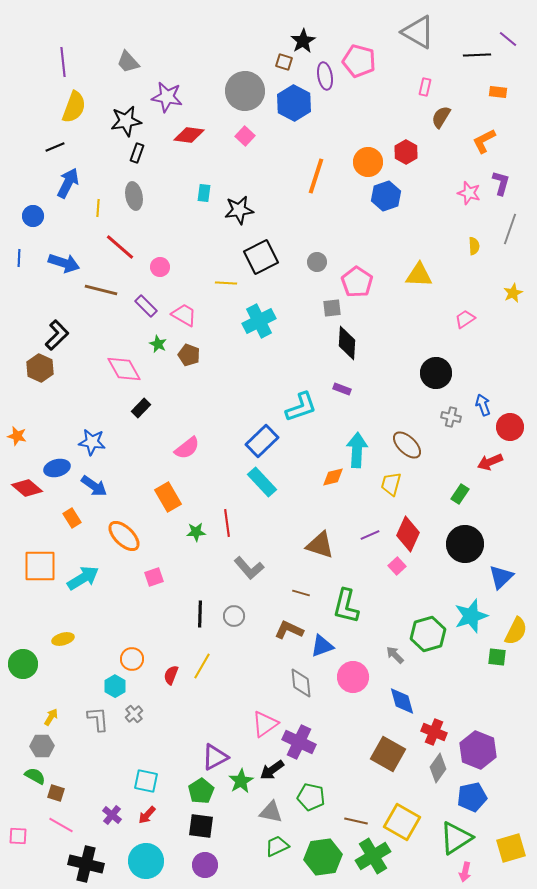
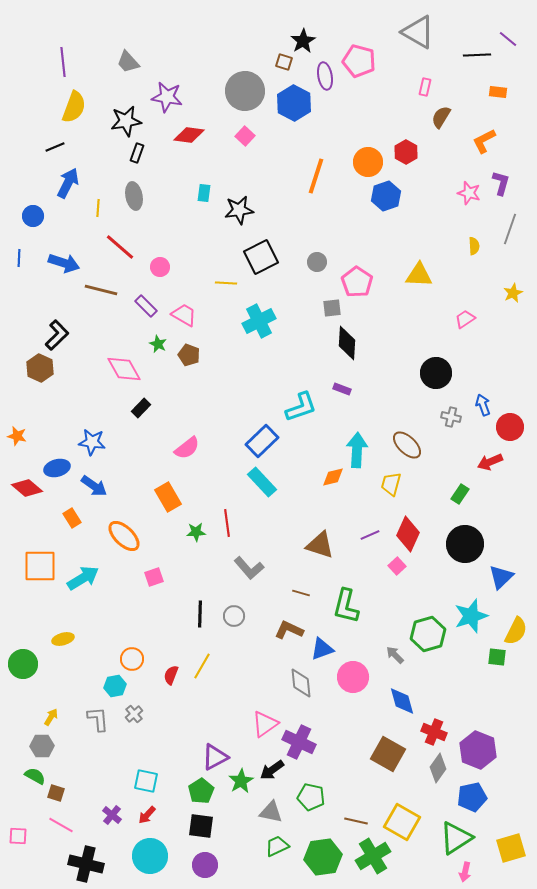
blue triangle at (322, 646): moved 3 px down
cyan hexagon at (115, 686): rotated 20 degrees clockwise
cyan circle at (146, 861): moved 4 px right, 5 px up
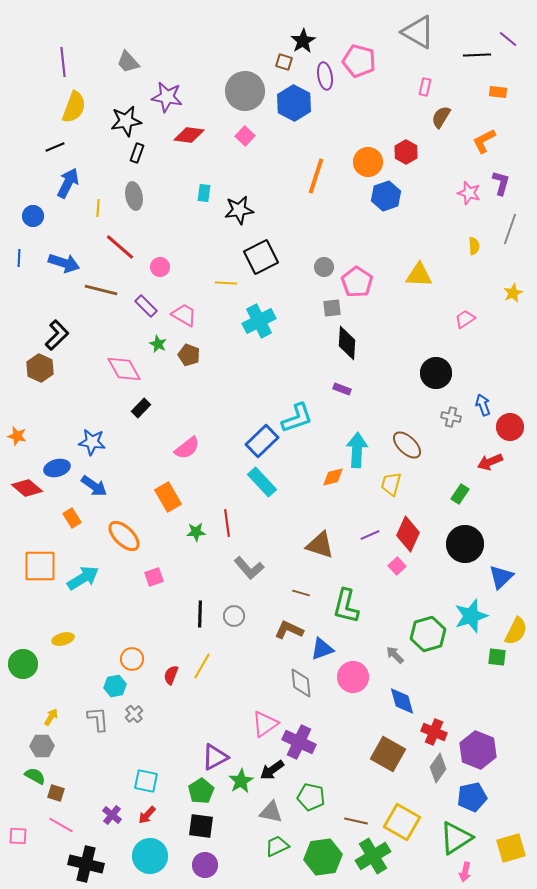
gray circle at (317, 262): moved 7 px right, 5 px down
cyan L-shape at (301, 407): moved 4 px left, 11 px down
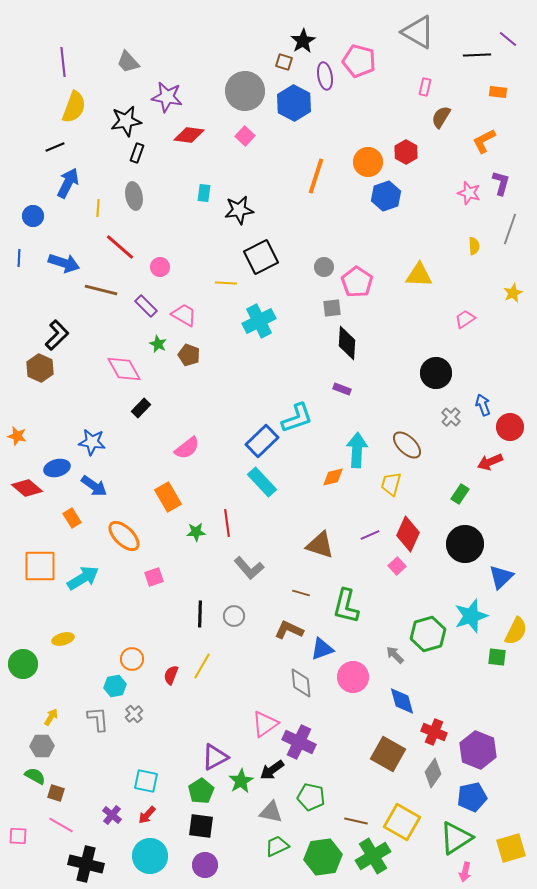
gray cross at (451, 417): rotated 30 degrees clockwise
gray diamond at (438, 768): moved 5 px left, 5 px down
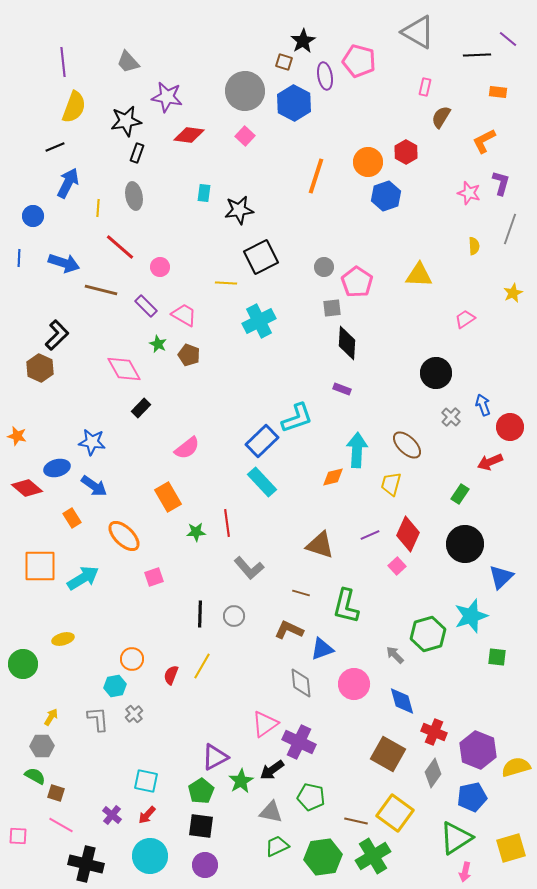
yellow semicircle at (516, 631): moved 136 px down; rotated 132 degrees counterclockwise
pink circle at (353, 677): moved 1 px right, 7 px down
yellow square at (402, 822): moved 7 px left, 9 px up; rotated 6 degrees clockwise
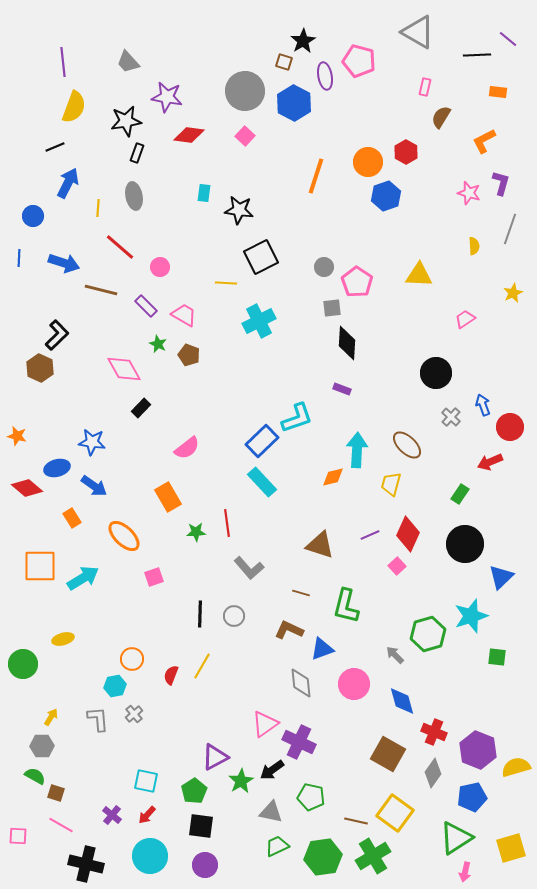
black star at (239, 210): rotated 16 degrees clockwise
green pentagon at (201, 791): moved 7 px left
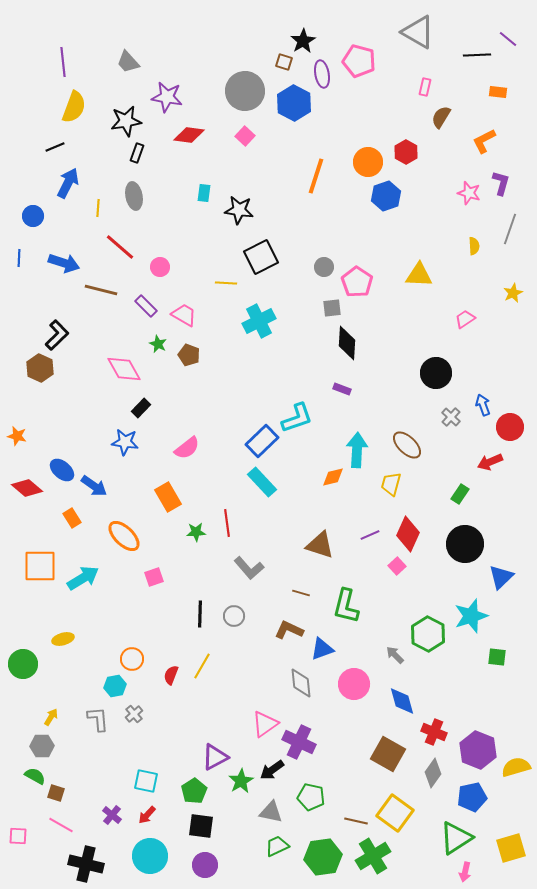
purple ellipse at (325, 76): moved 3 px left, 2 px up
blue star at (92, 442): moved 33 px right
blue ellipse at (57, 468): moved 5 px right, 2 px down; rotated 55 degrees clockwise
green hexagon at (428, 634): rotated 16 degrees counterclockwise
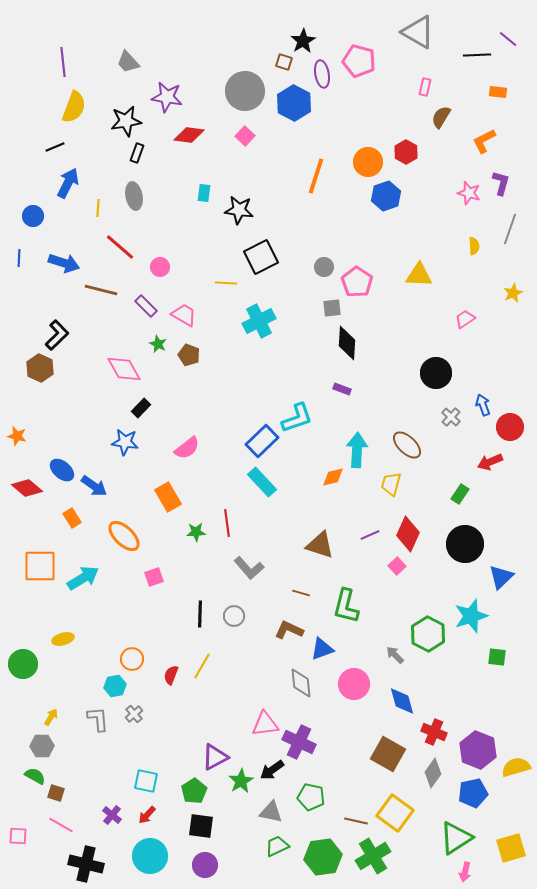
pink triangle at (265, 724): rotated 28 degrees clockwise
blue pentagon at (472, 797): moved 1 px right, 4 px up
